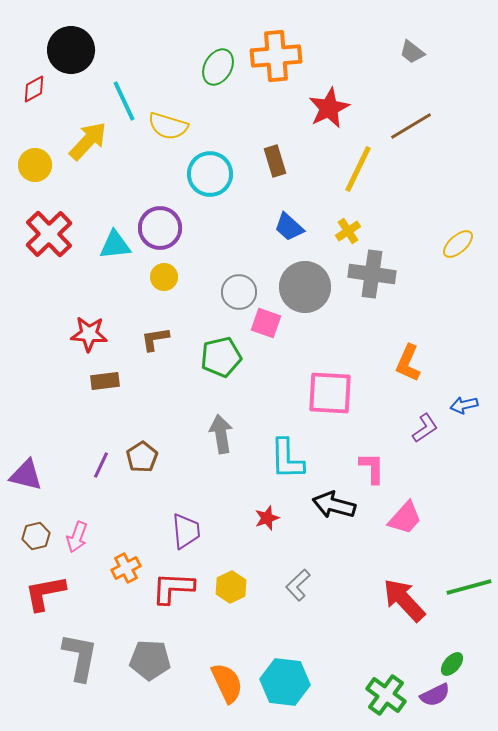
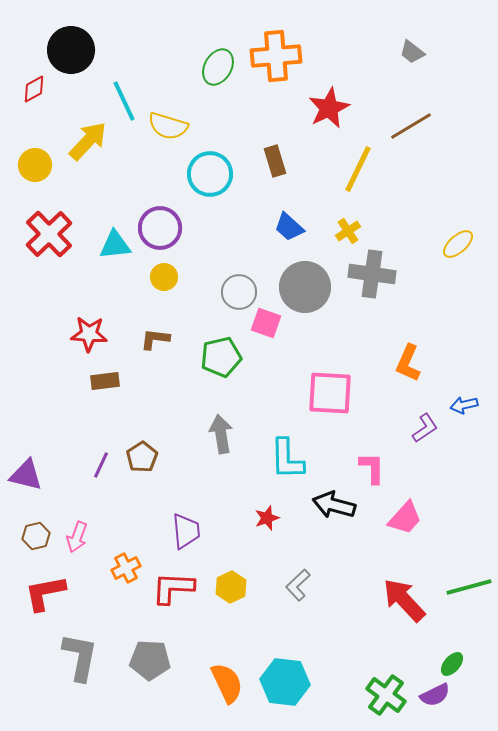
brown L-shape at (155, 339): rotated 16 degrees clockwise
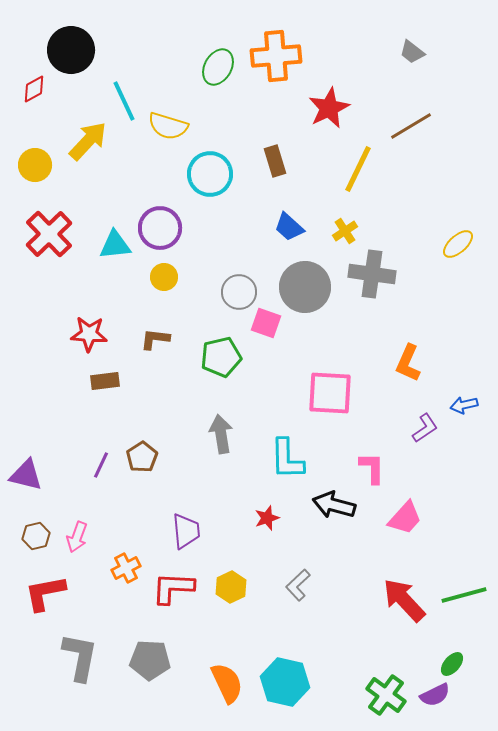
yellow cross at (348, 231): moved 3 px left
green line at (469, 587): moved 5 px left, 8 px down
cyan hexagon at (285, 682): rotated 6 degrees clockwise
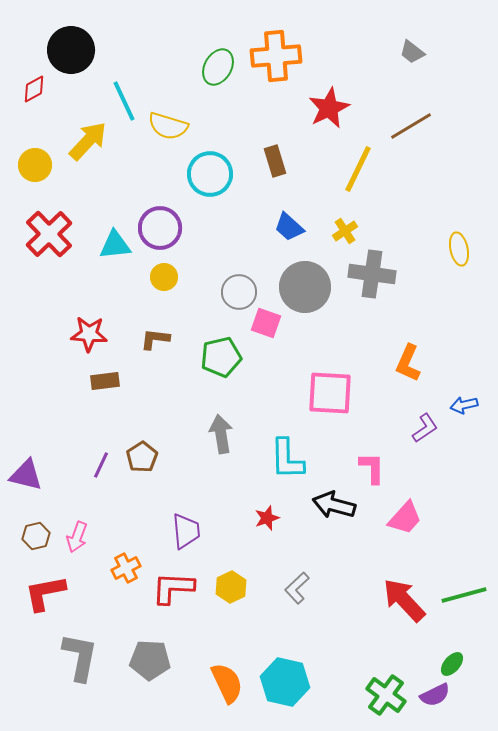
yellow ellipse at (458, 244): moved 1 px right, 5 px down; rotated 60 degrees counterclockwise
gray L-shape at (298, 585): moved 1 px left, 3 px down
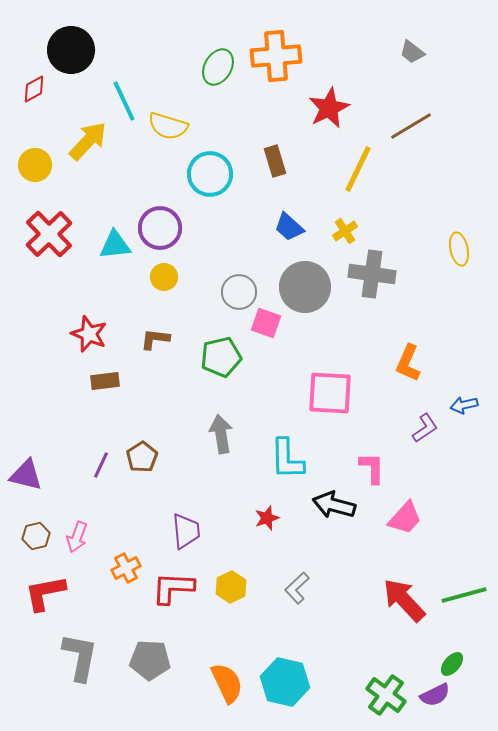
red star at (89, 334): rotated 18 degrees clockwise
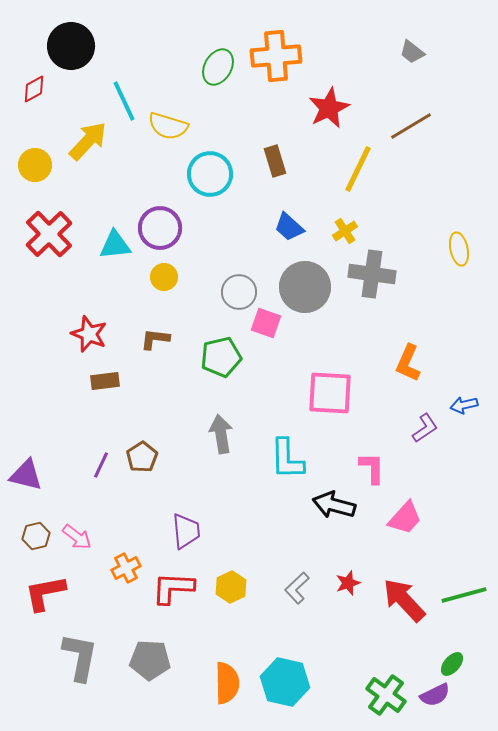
black circle at (71, 50): moved 4 px up
red star at (267, 518): moved 81 px right, 65 px down
pink arrow at (77, 537): rotated 72 degrees counterclockwise
orange semicircle at (227, 683): rotated 24 degrees clockwise
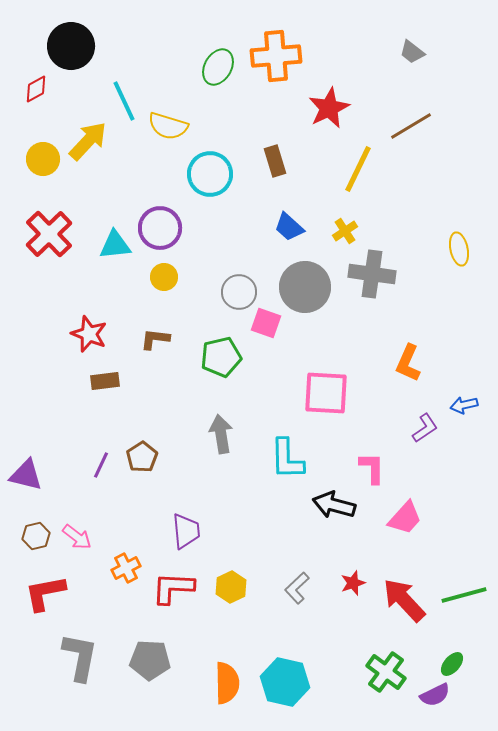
red diamond at (34, 89): moved 2 px right
yellow circle at (35, 165): moved 8 px right, 6 px up
pink square at (330, 393): moved 4 px left
red star at (348, 583): moved 5 px right
green cross at (386, 695): moved 23 px up
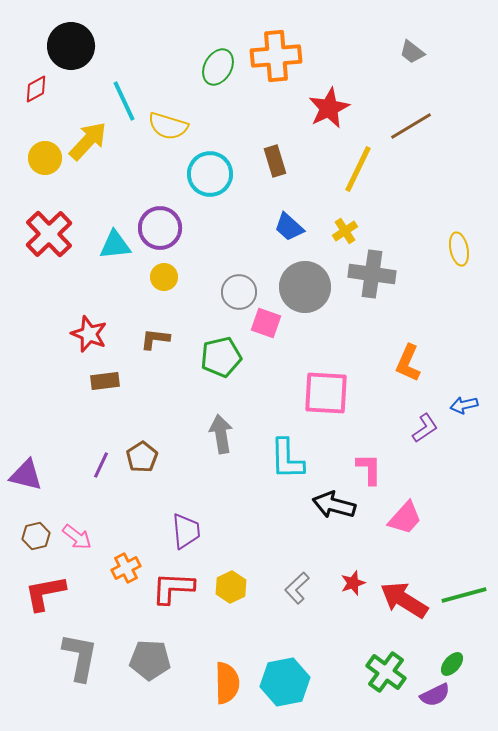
yellow circle at (43, 159): moved 2 px right, 1 px up
pink L-shape at (372, 468): moved 3 px left, 1 px down
red arrow at (404, 600): rotated 15 degrees counterclockwise
cyan hexagon at (285, 682): rotated 24 degrees counterclockwise
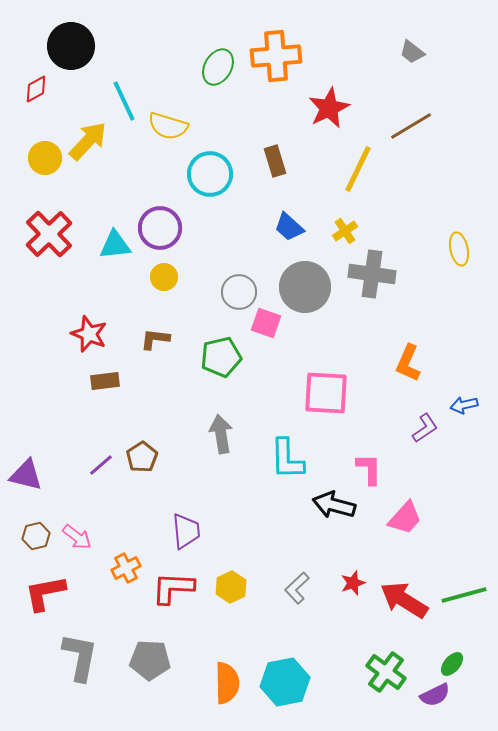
purple line at (101, 465): rotated 24 degrees clockwise
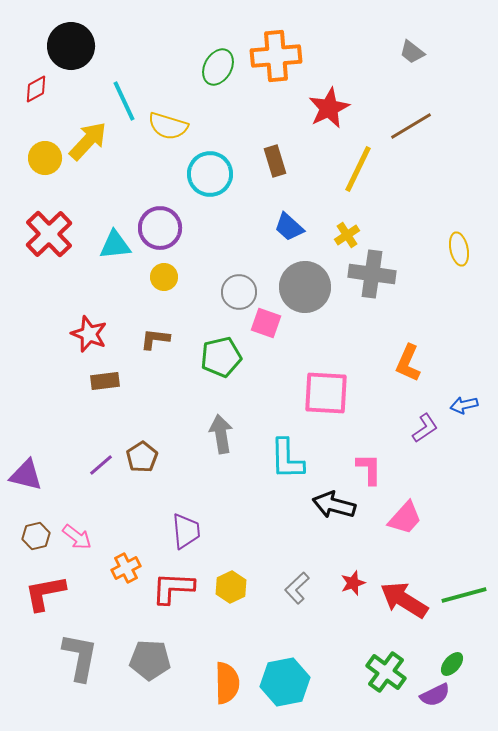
yellow cross at (345, 231): moved 2 px right, 4 px down
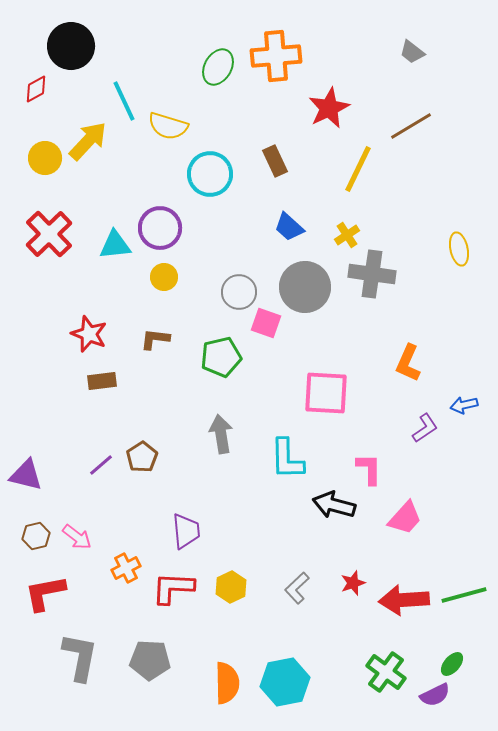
brown rectangle at (275, 161): rotated 8 degrees counterclockwise
brown rectangle at (105, 381): moved 3 px left
red arrow at (404, 600): rotated 36 degrees counterclockwise
